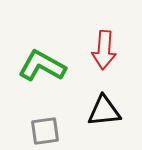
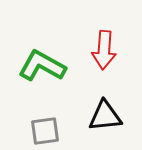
black triangle: moved 1 px right, 5 px down
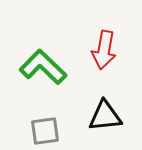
red arrow: rotated 6 degrees clockwise
green L-shape: moved 1 px right, 1 px down; rotated 15 degrees clockwise
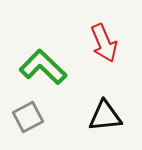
red arrow: moved 7 px up; rotated 33 degrees counterclockwise
gray square: moved 17 px left, 14 px up; rotated 20 degrees counterclockwise
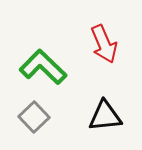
red arrow: moved 1 px down
gray square: moved 6 px right; rotated 16 degrees counterclockwise
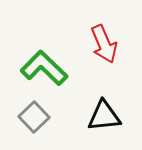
green L-shape: moved 1 px right, 1 px down
black triangle: moved 1 px left
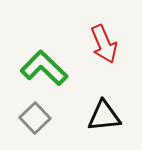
gray square: moved 1 px right, 1 px down
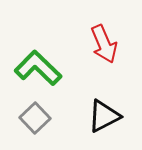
green L-shape: moved 6 px left
black triangle: rotated 21 degrees counterclockwise
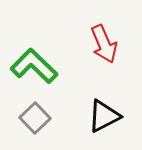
green L-shape: moved 4 px left, 2 px up
